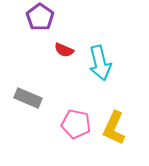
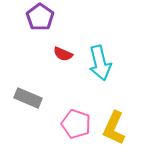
red semicircle: moved 1 px left, 4 px down
pink pentagon: rotated 8 degrees clockwise
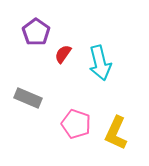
purple pentagon: moved 4 px left, 15 px down
red semicircle: rotated 102 degrees clockwise
yellow L-shape: moved 2 px right, 5 px down
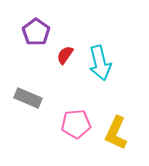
red semicircle: moved 2 px right, 1 px down
pink pentagon: rotated 24 degrees counterclockwise
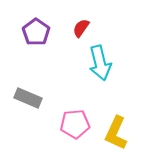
red semicircle: moved 16 px right, 27 px up
pink pentagon: moved 1 px left
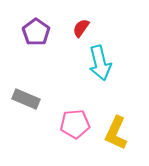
gray rectangle: moved 2 px left, 1 px down
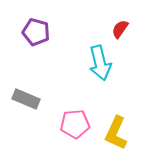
red semicircle: moved 39 px right, 1 px down
purple pentagon: rotated 20 degrees counterclockwise
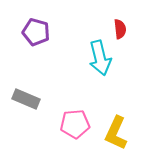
red semicircle: rotated 138 degrees clockwise
cyan arrow: moved 5 px up
